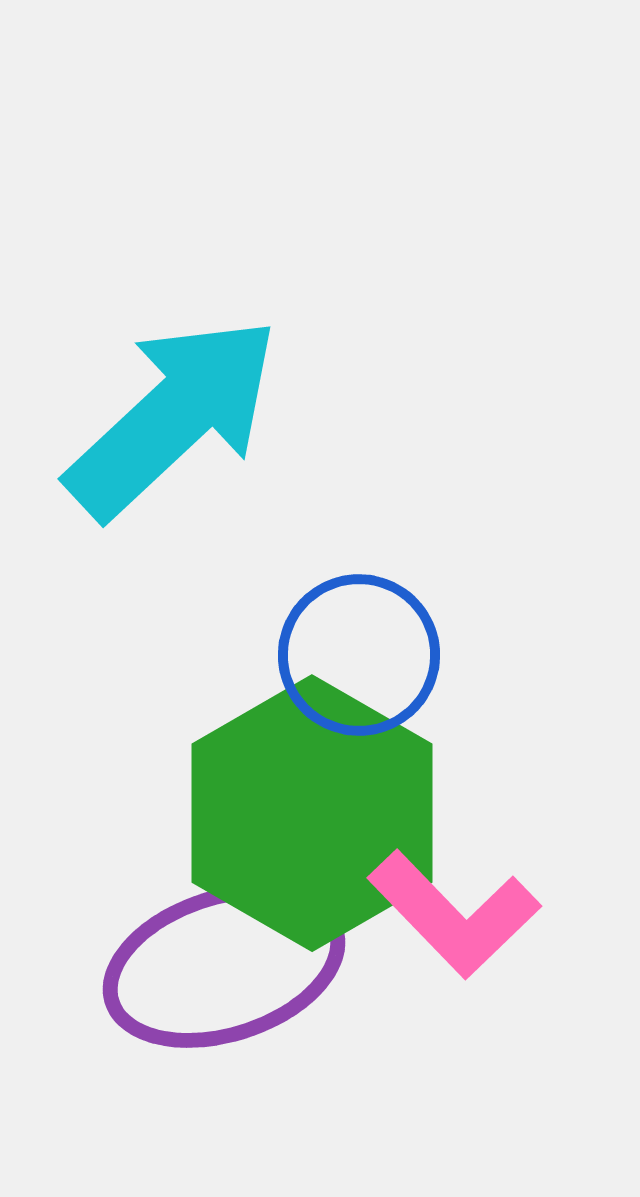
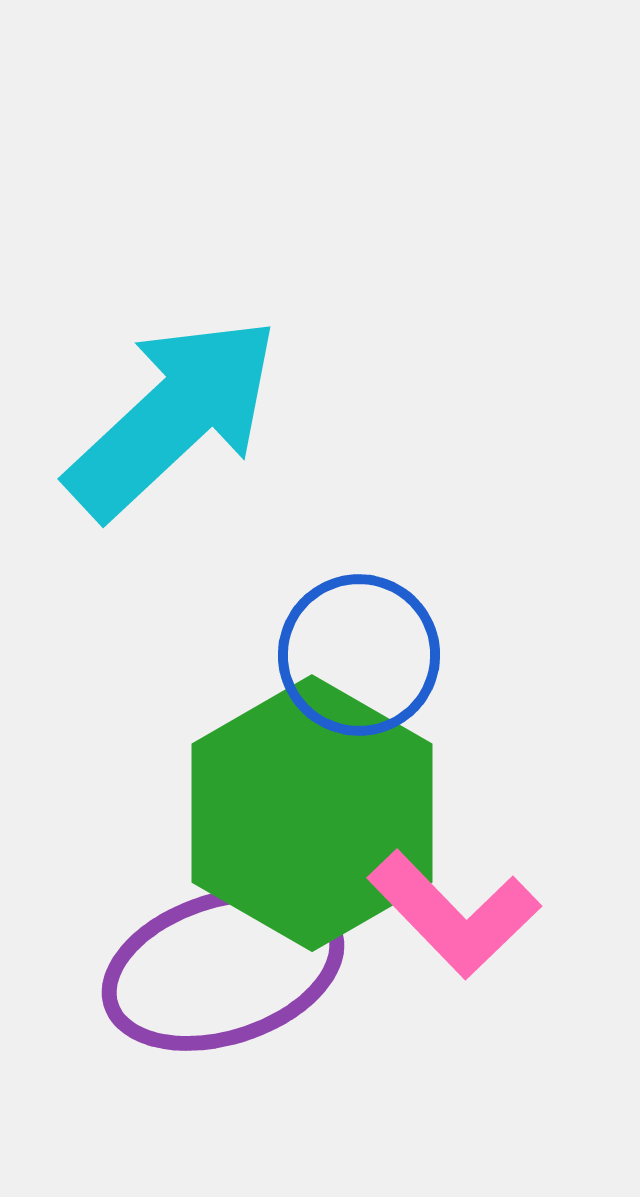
purple ellipse: moved 1 px left, 3 px down
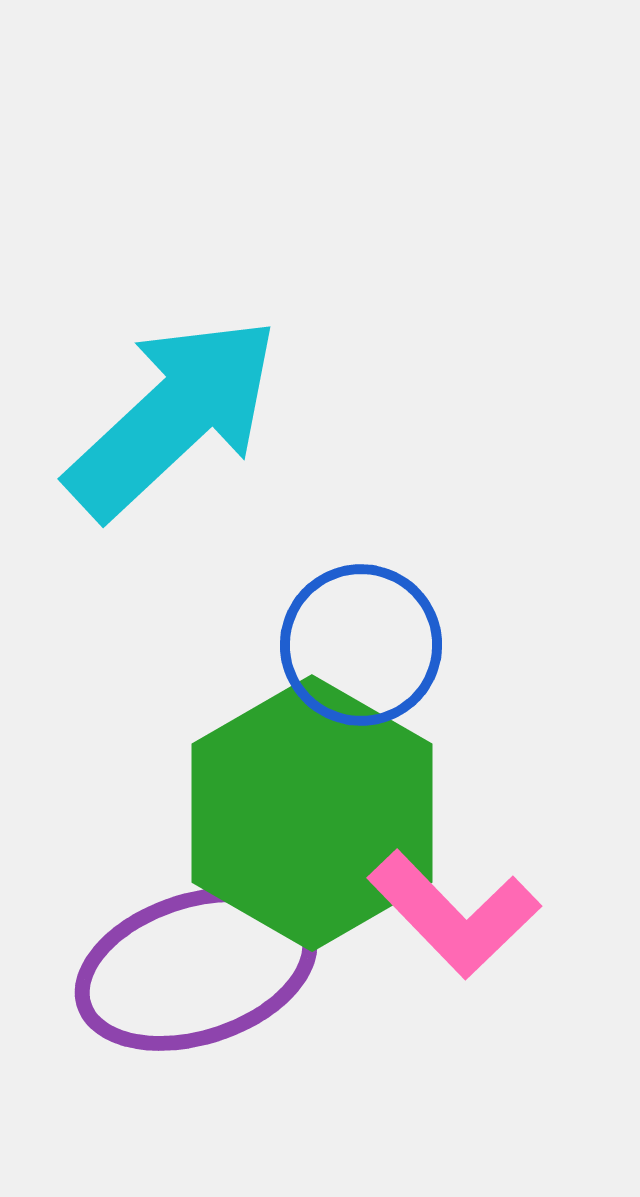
blue circle: moved 2 px right, 10 px up
purple ellipse: moved 27 px left
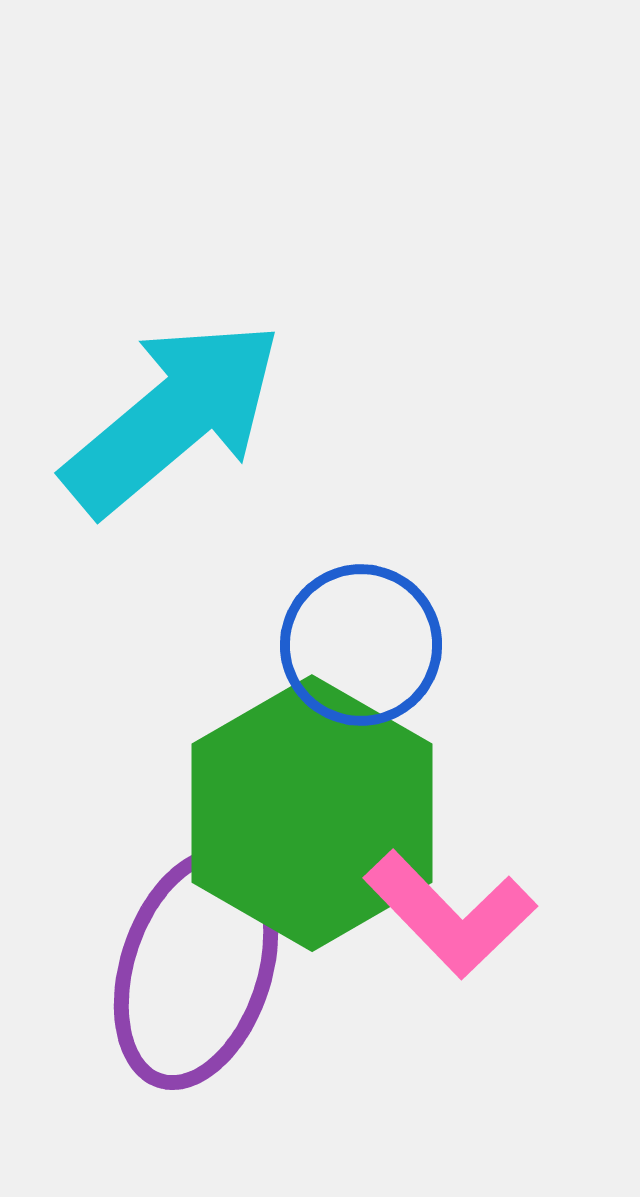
cyan arrow: rotated 3 degrees clockwise
pink L-shape: moved 4 px left
purple ellipse: rotated 54 degrees counterclockwise
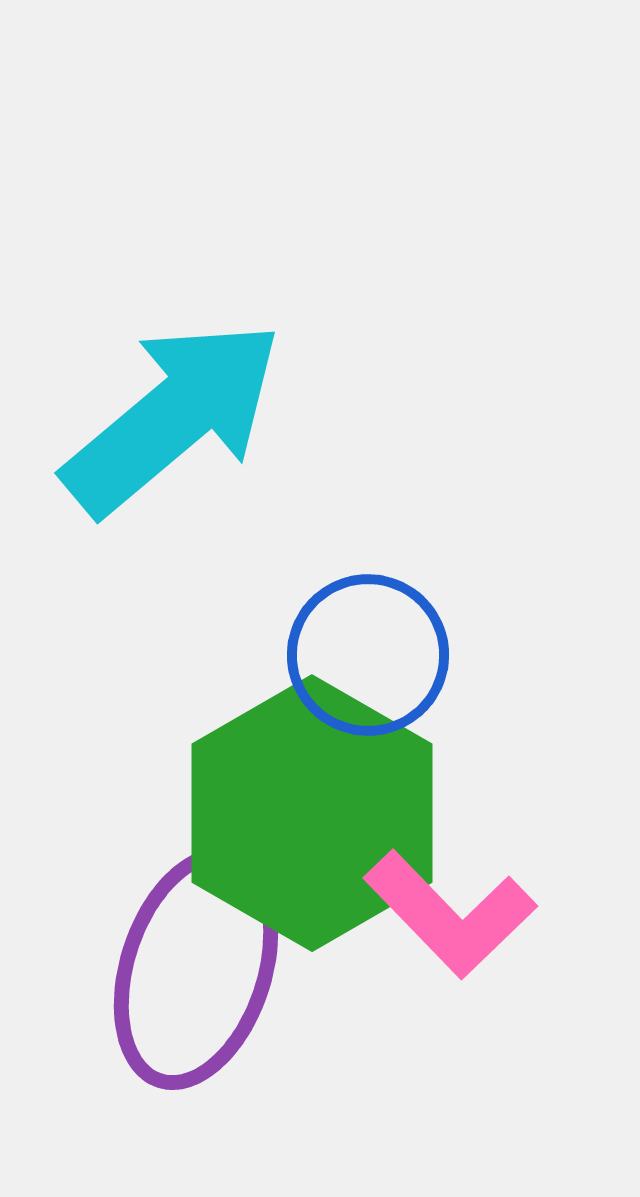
blue circle: moved 7 px right, 10 px down
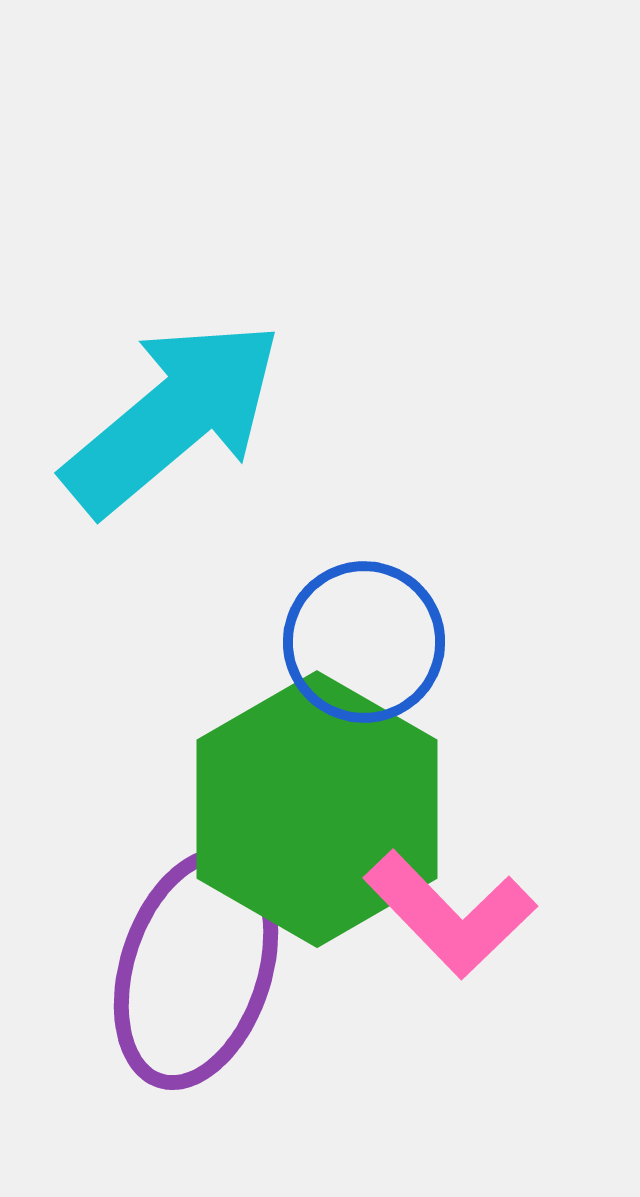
blue circle: moved 4 px left, 13 px up
green hexagon: moved 5 px right, 4 px up
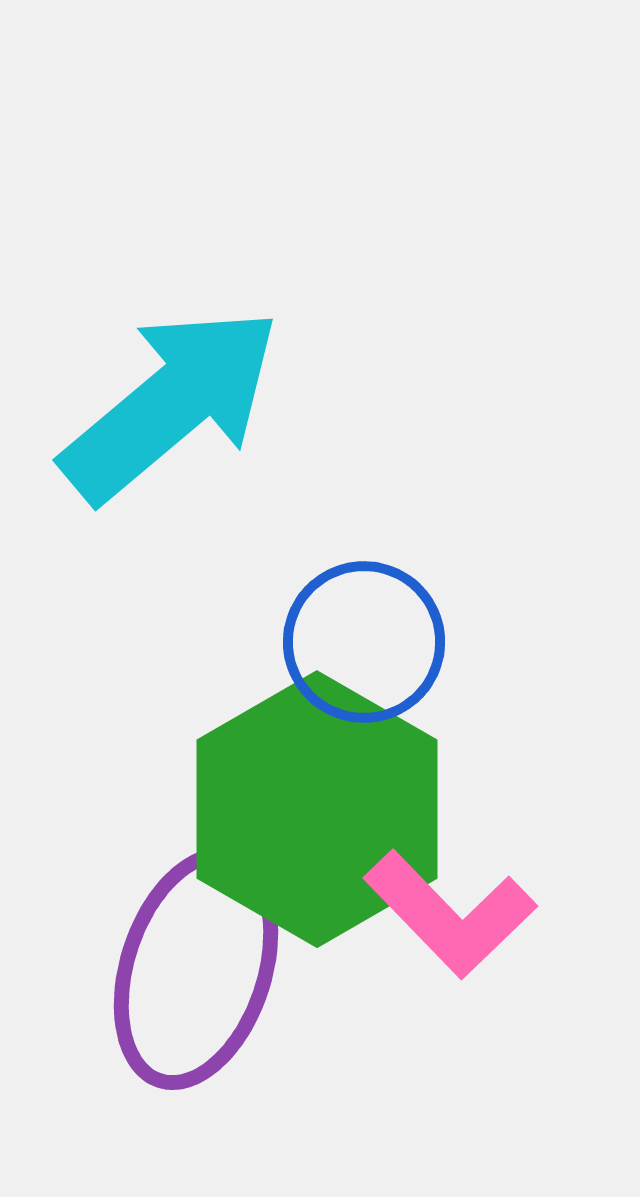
cyan arrow: moved 2 px left, 13 px up
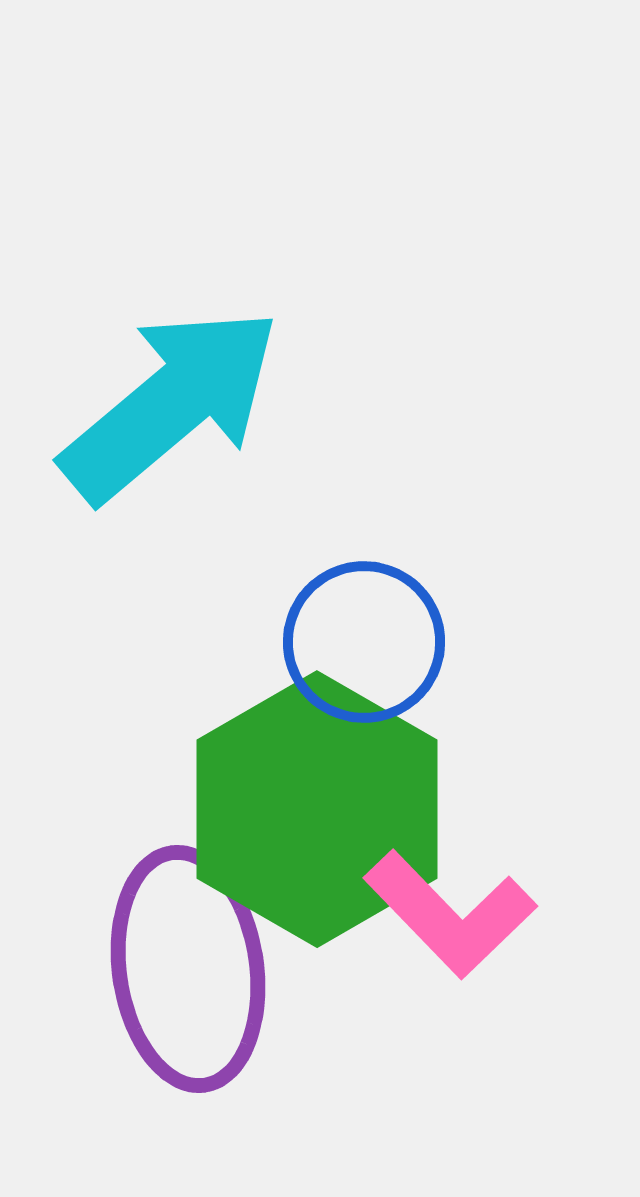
purple ellipse: moved 8 px left; rotated 26 degrees counterclockwise
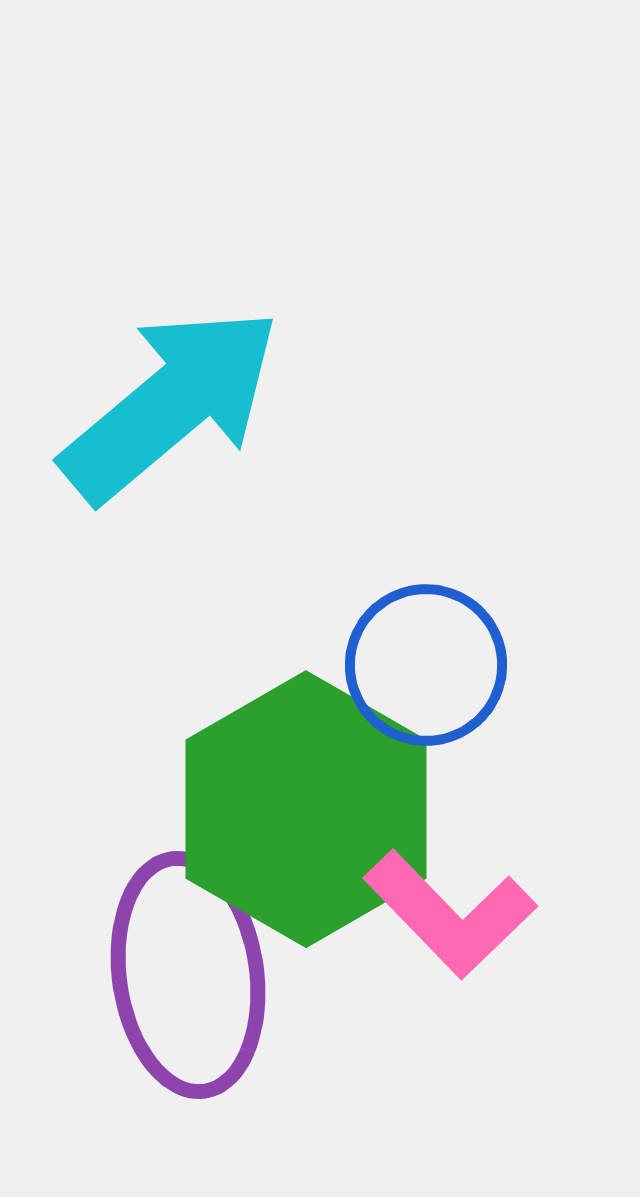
blue circle: moved 62 px right, 23 px down
green hexagon: moved 11 px left
purple ellipse: moved 6 px down
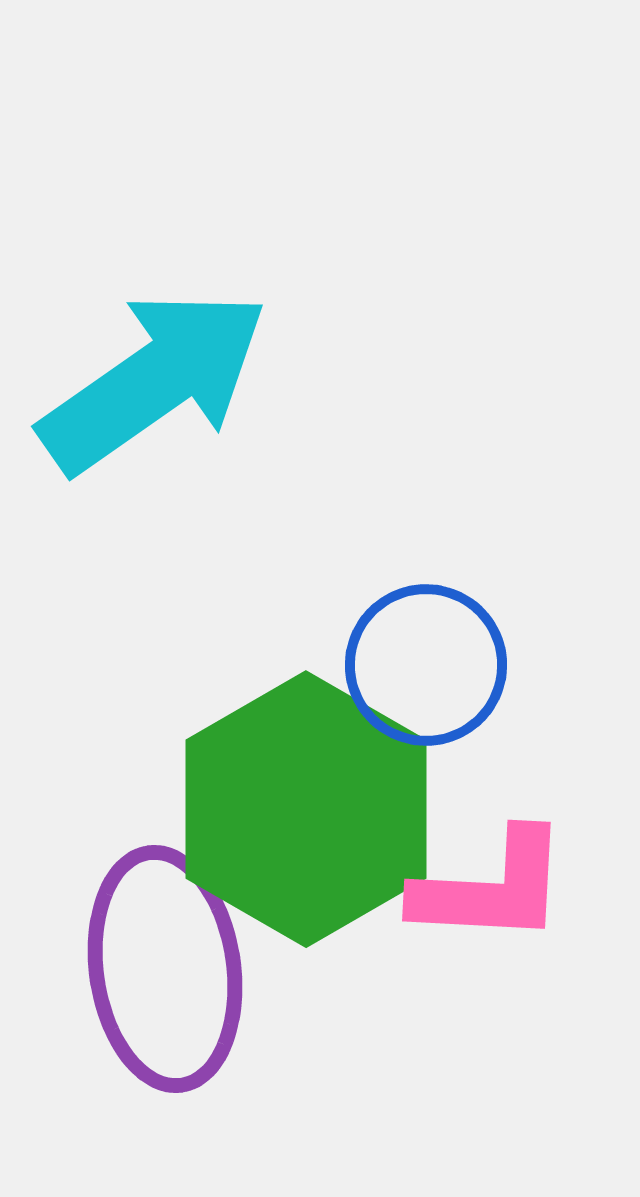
cyan arrow: moved 17 px left, 23 px up; rotated 5 degrees clockwise
pink L-shape: moved 41 px right, 26 px up; rotated 43 degrees counterclockwise
purple ellipse: moved 23 px left, 6 px up
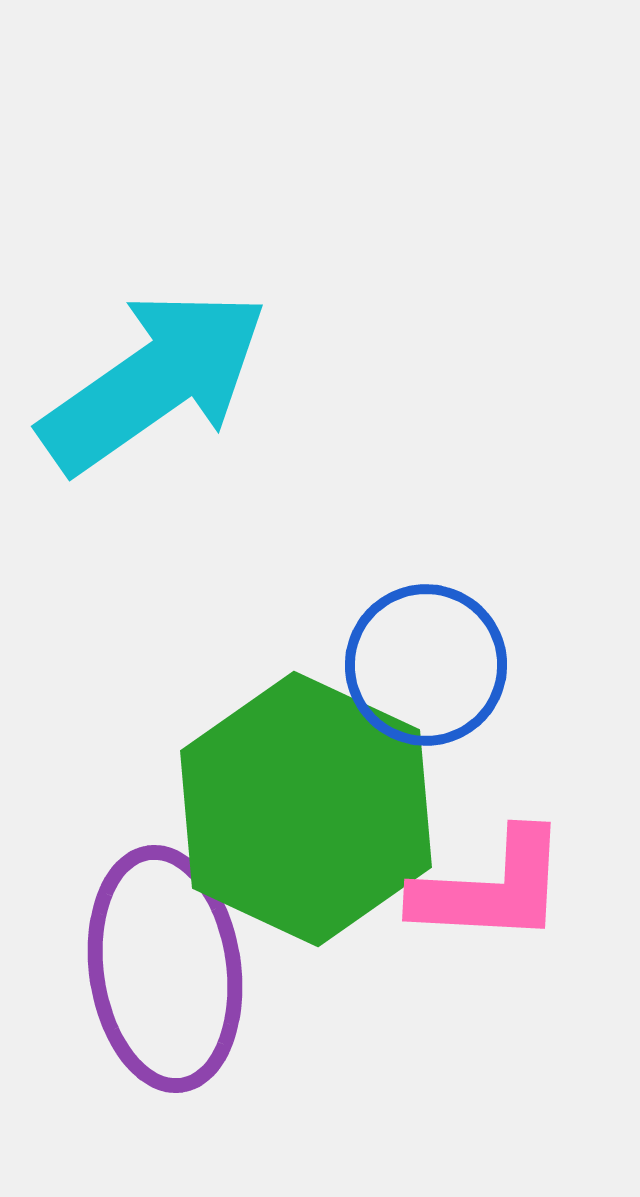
green hexagon: rotated 5 degrees counterclockwise
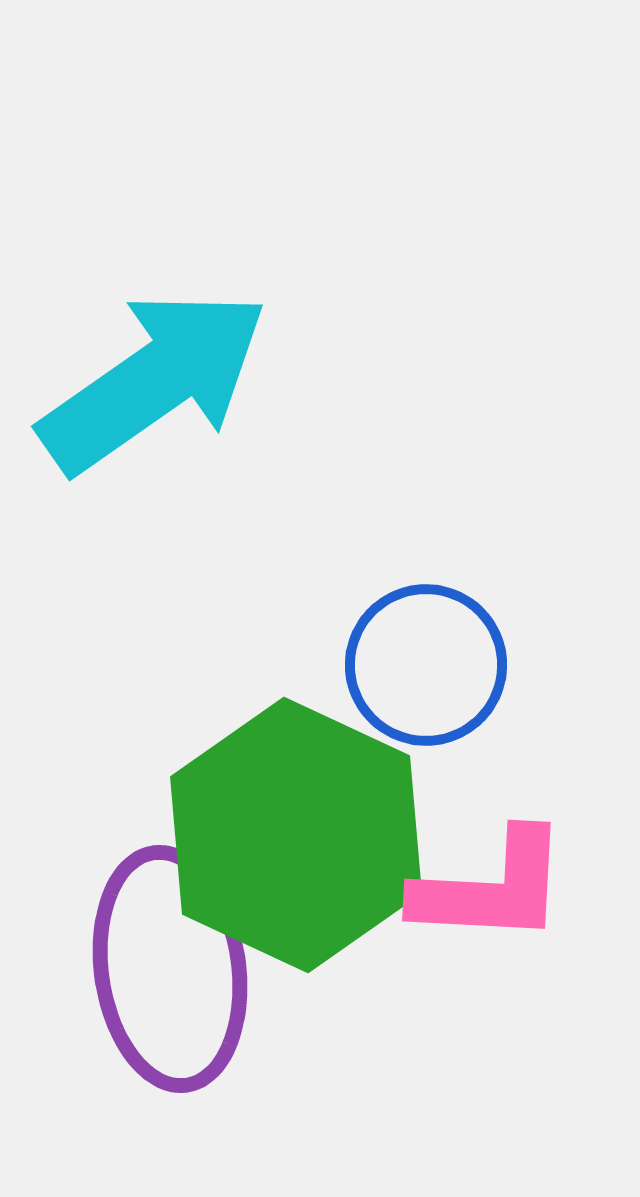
green hexagon: moved 10 px left, 26 px down
purple ellipse: moved 5 px right
